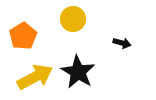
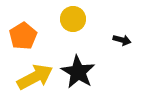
black arrow: moved 3 px up
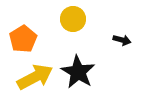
orange pentagon: moved 3 px down
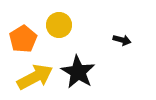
yellow circle: moved 14 px left, 6 px down
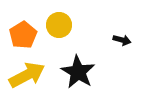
orange pentagon: moved 4 px up
yellow arrow: moved 8 px left, 2 px up
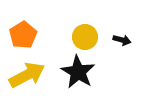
yellow circle: moved 26 px right, 12 px down
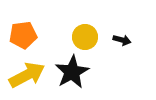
orange pentagon: rotated 24 degrees clockwise
black star: moved 6 px left; rotated 12 degrees clockwise
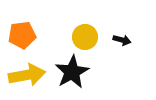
orange pentagon: moved 1 px left
yellow arrow: rotated 18 degrees clockwise
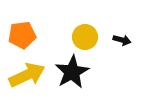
yellow arrow: rotated 15 degrees counterclockwise
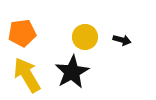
orange pentagon: moved 2 px up
yellow arrow: rotated 96 degrees counterclockwise
